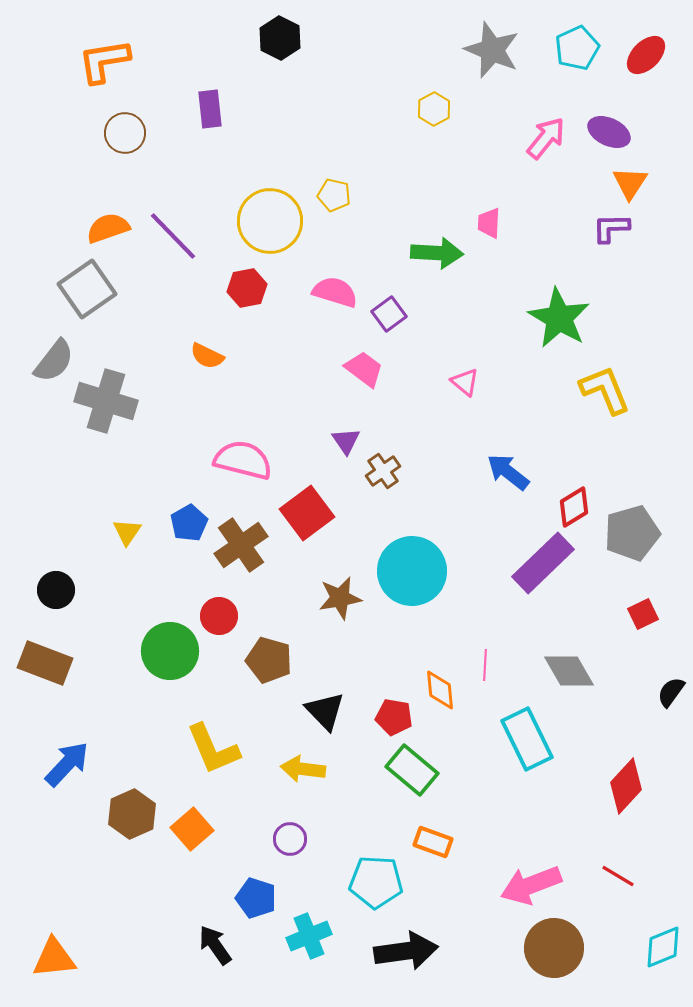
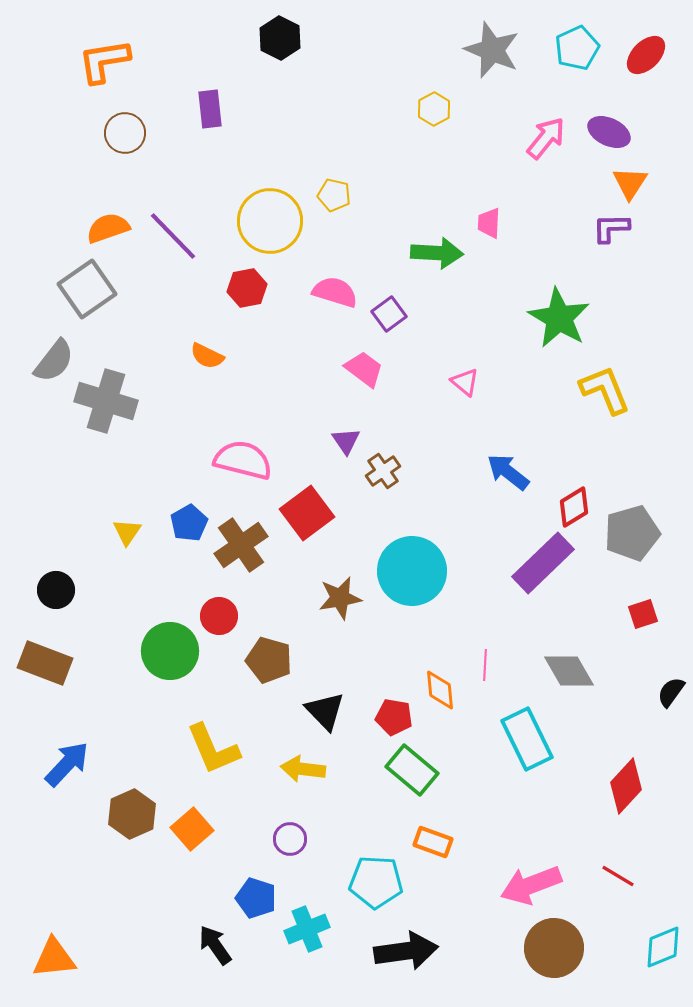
red square at (643, 614): rotated 8 degrees clockwise
cyan cross at (309, 936): moved 2 px left, 7 px up
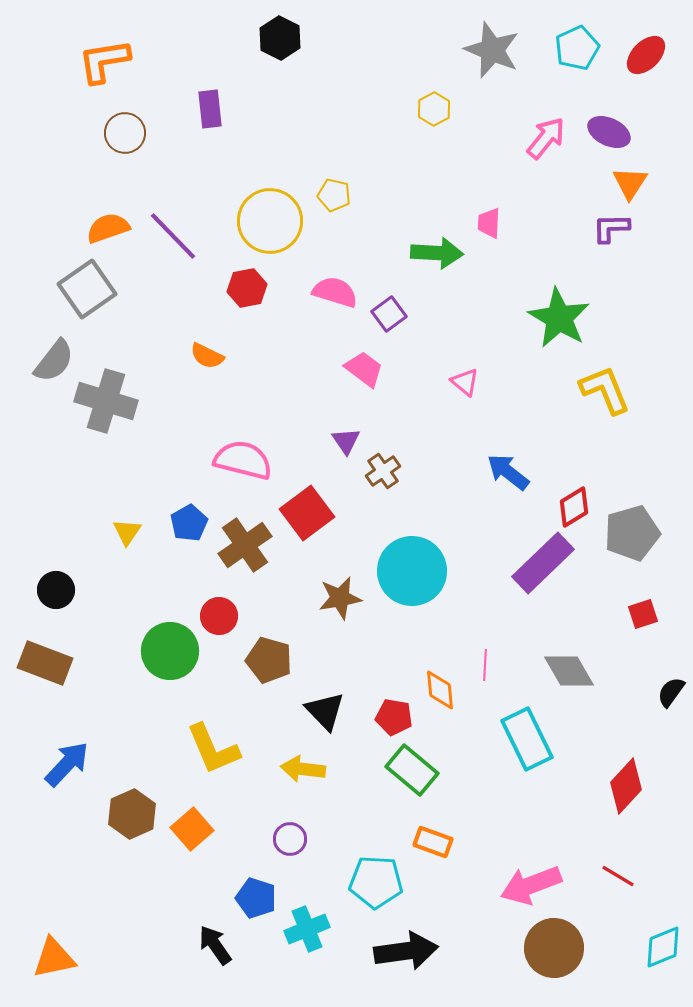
brown cross at (241, 545): moved 4 px right
orange triangle at (54, 958): rotated 6 degrees counterclockwise
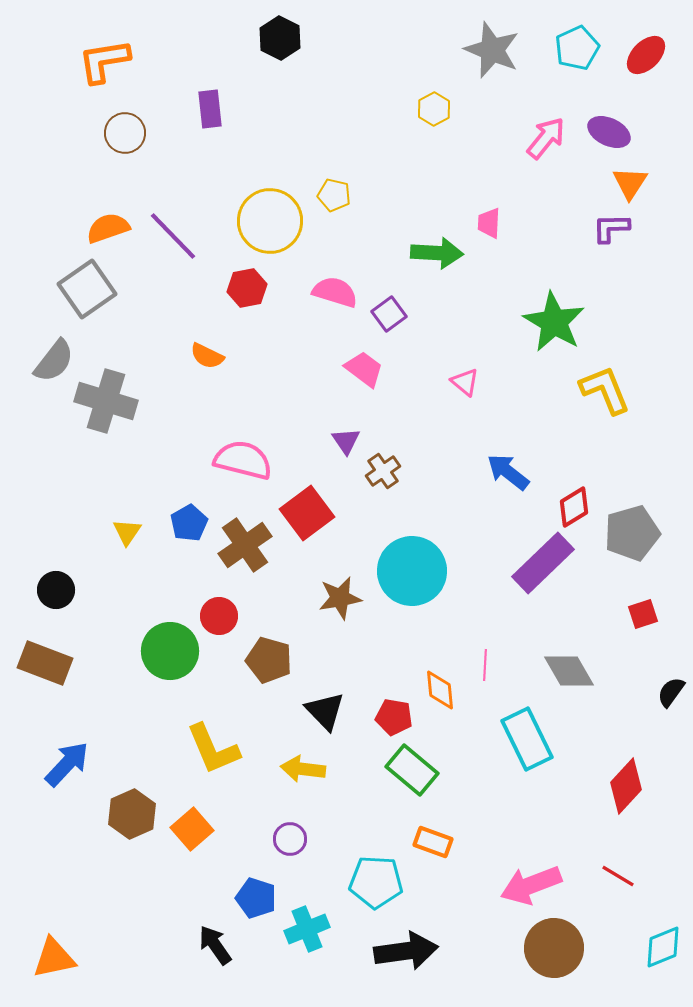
green star at (559, 318): moved 5 px left, 4 px down
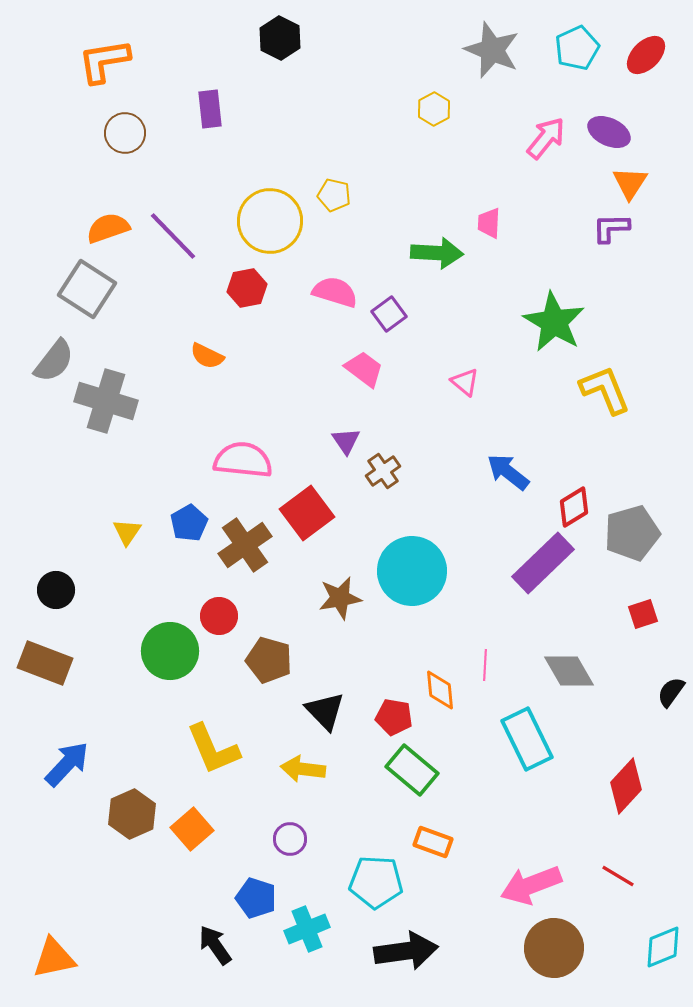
gray square at (87, 289): rotated 22 degrees counterclockwise
pink semicircle at (243, 460): rotated 8 degrees counterclockwise
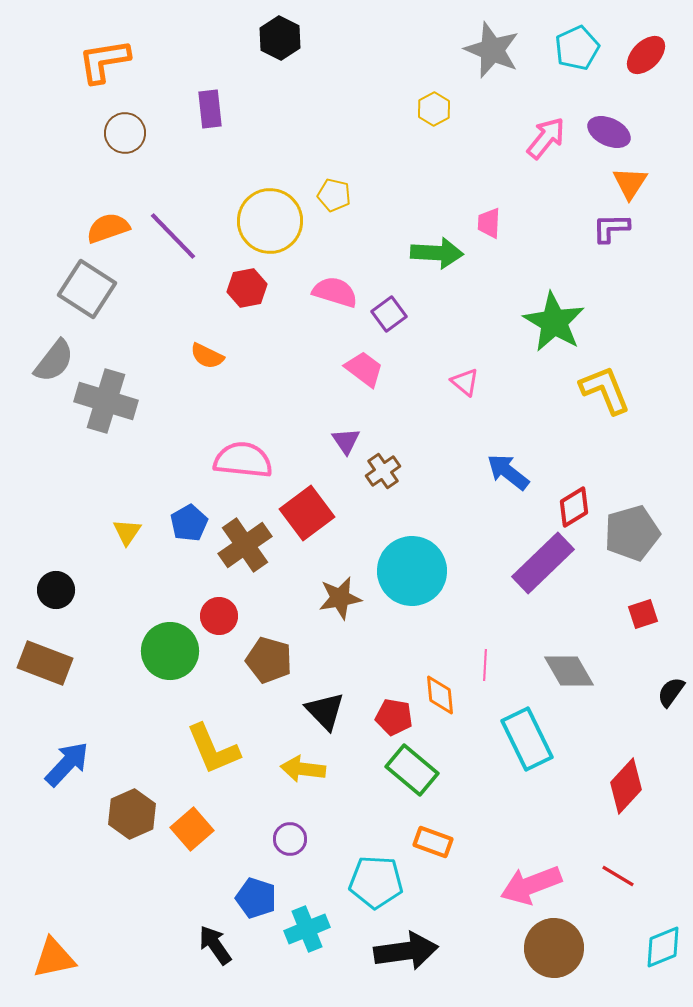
orange diamond at (440, 690): moved 5 px down
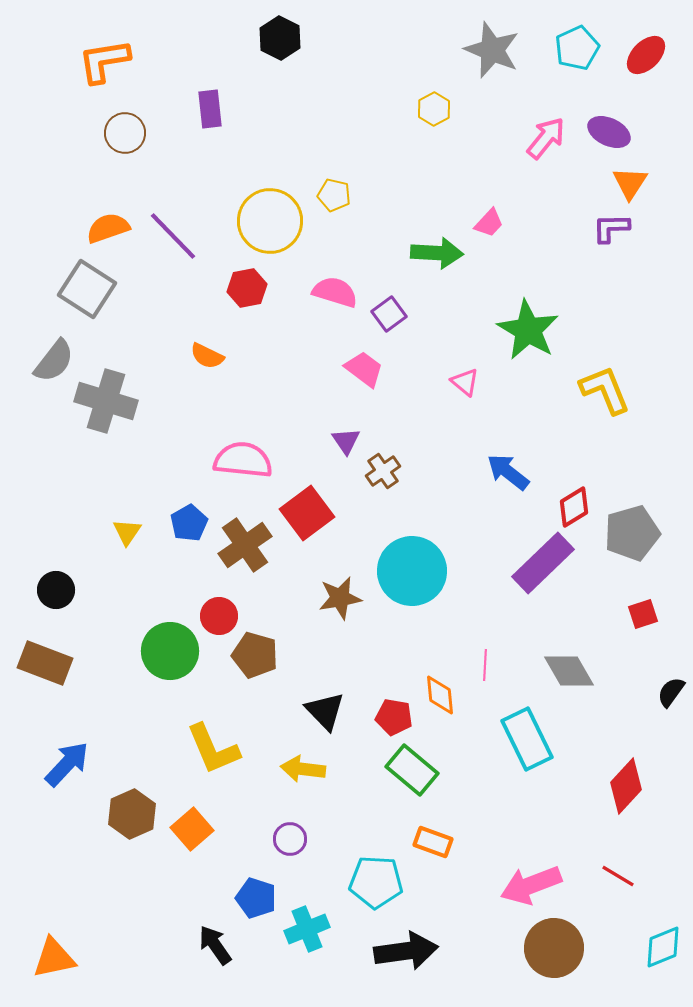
pink trapezoid at (489, 223): rotated 140 degrees counterclockwise
green star at (554, 322): moved 26 px left, 8 px down
brown pentagon at (269, 660): moved 14 px left, 5 px up
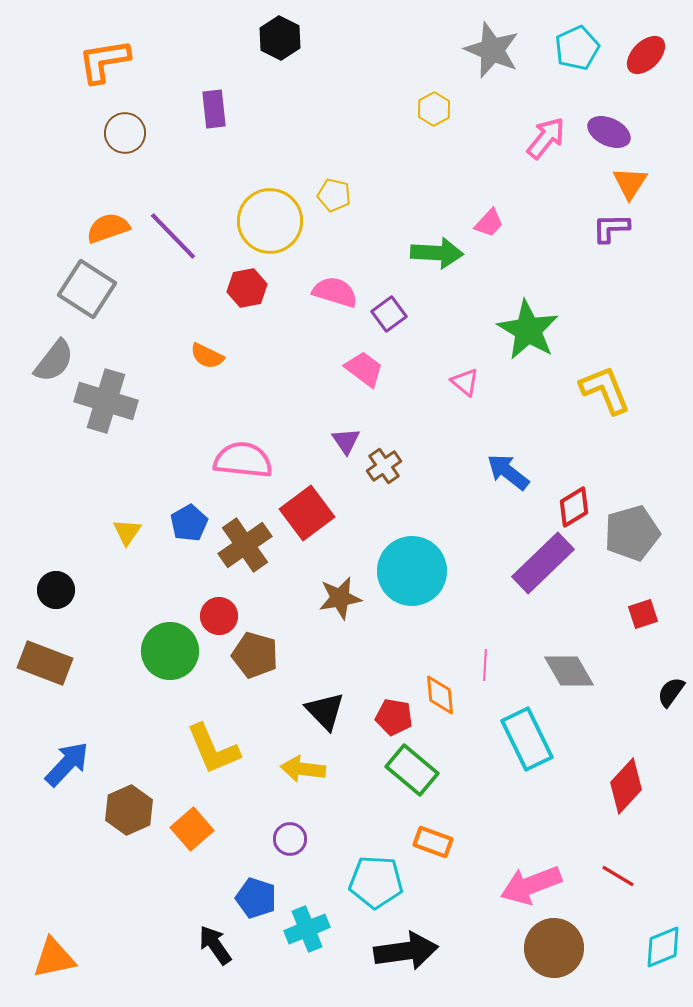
purple rectangle at (210, 109): moved 4 px right
brown cross at (383, 471): moved 1 px right, 5 px up
brown hexagon at (132, 814): moved 3 px left, 4 px up
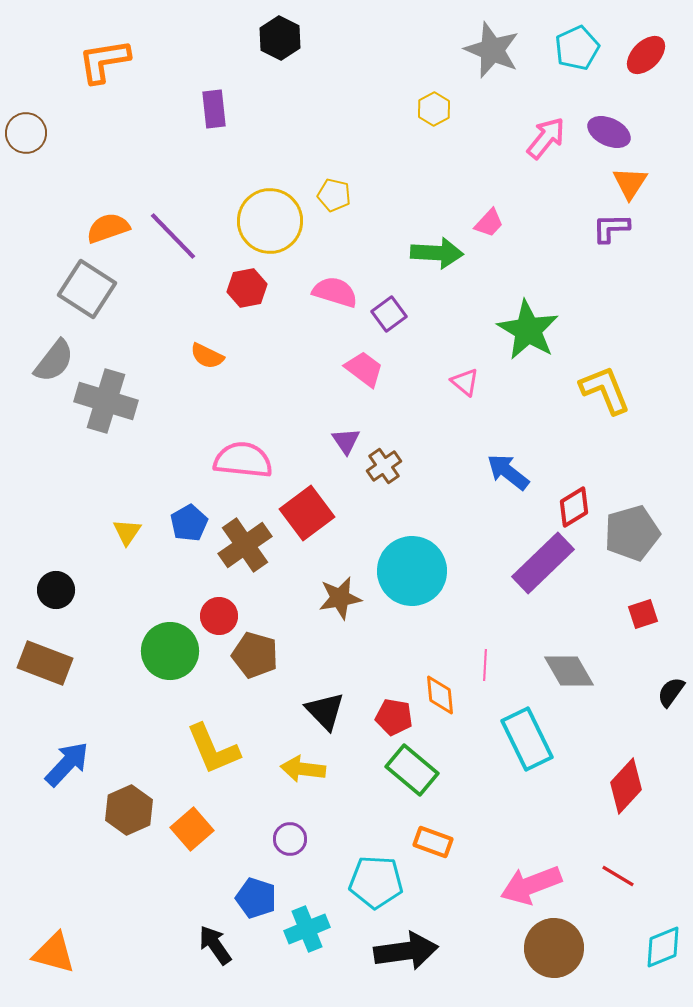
brown circle at (125, 133): moved 99 px left
orange triangle at (54, 958): moved 5 px up; rotated 27 degrees clockwise
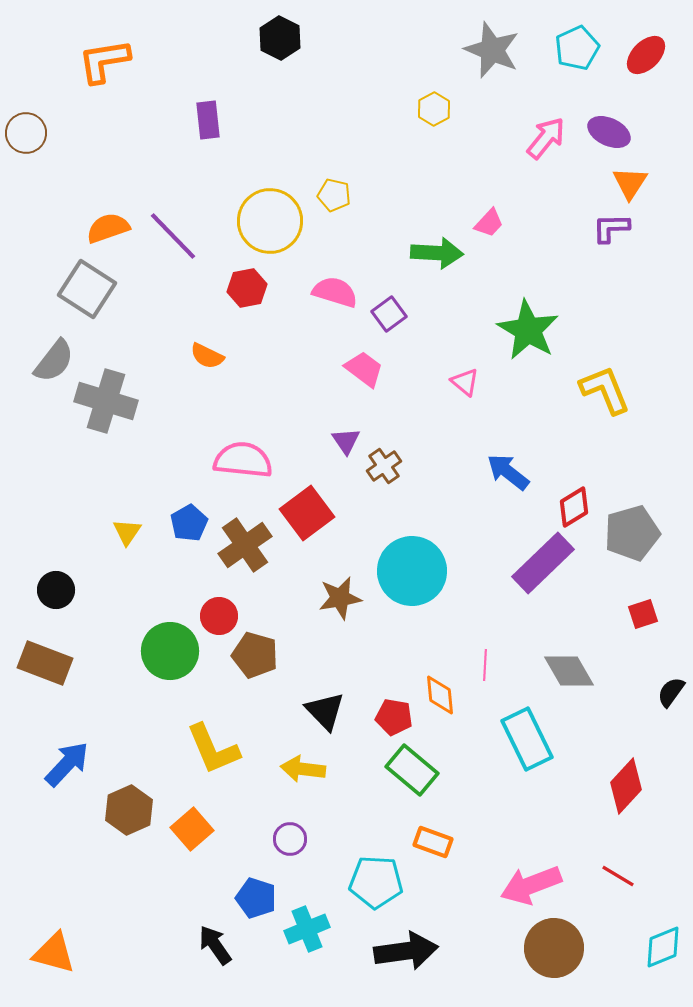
purple rectangle at (214, 109): moved 6 px left, 11 px down
